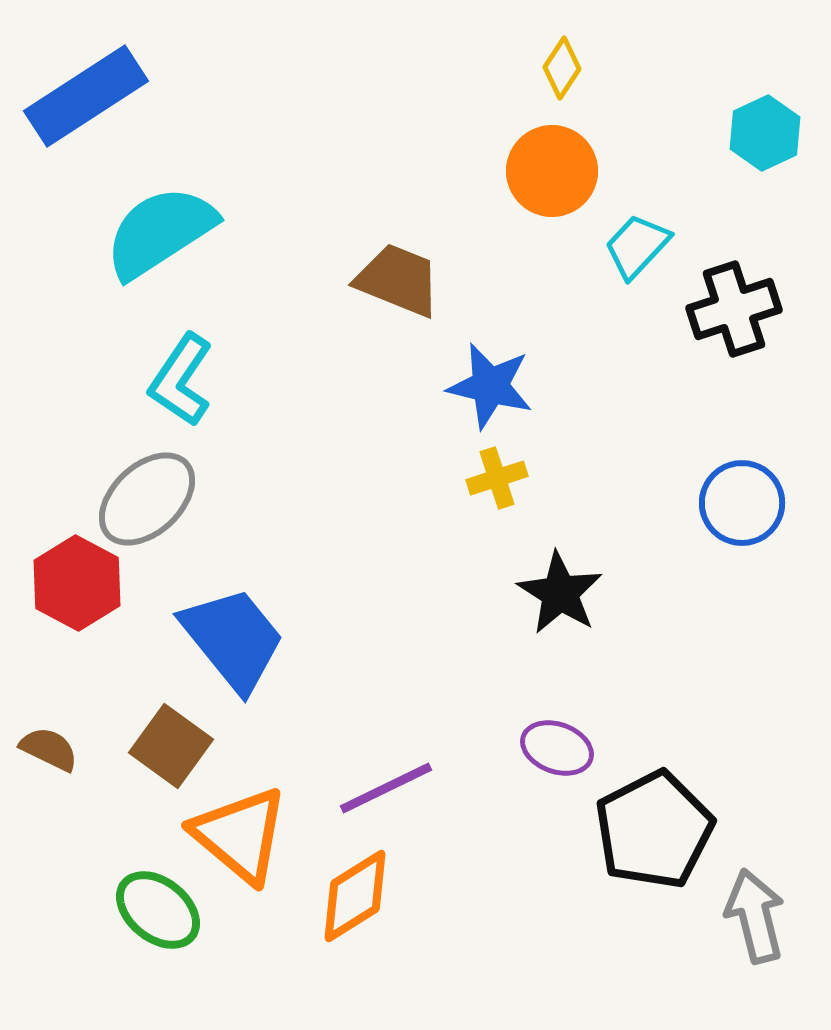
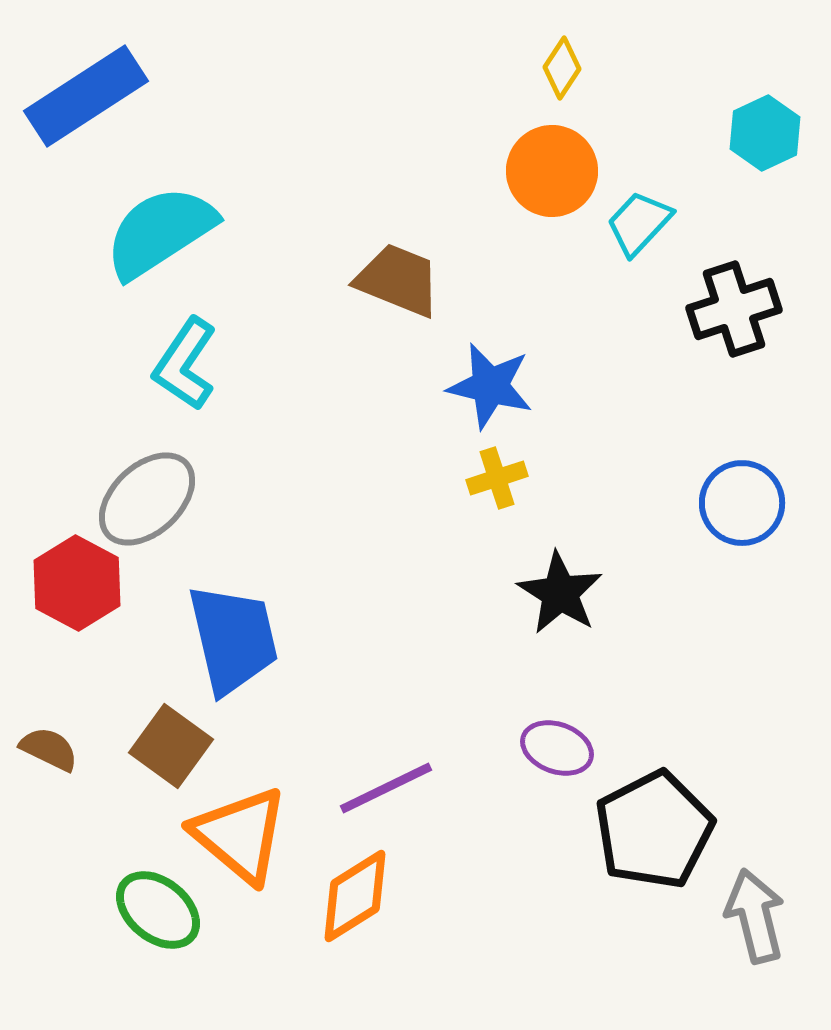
cyan trapezoid: moved 2 px right, 23 px up
cyan L-shape: moved 4 px right, 16 px up
blue trapezoid: rotated 26 degrees clockwise
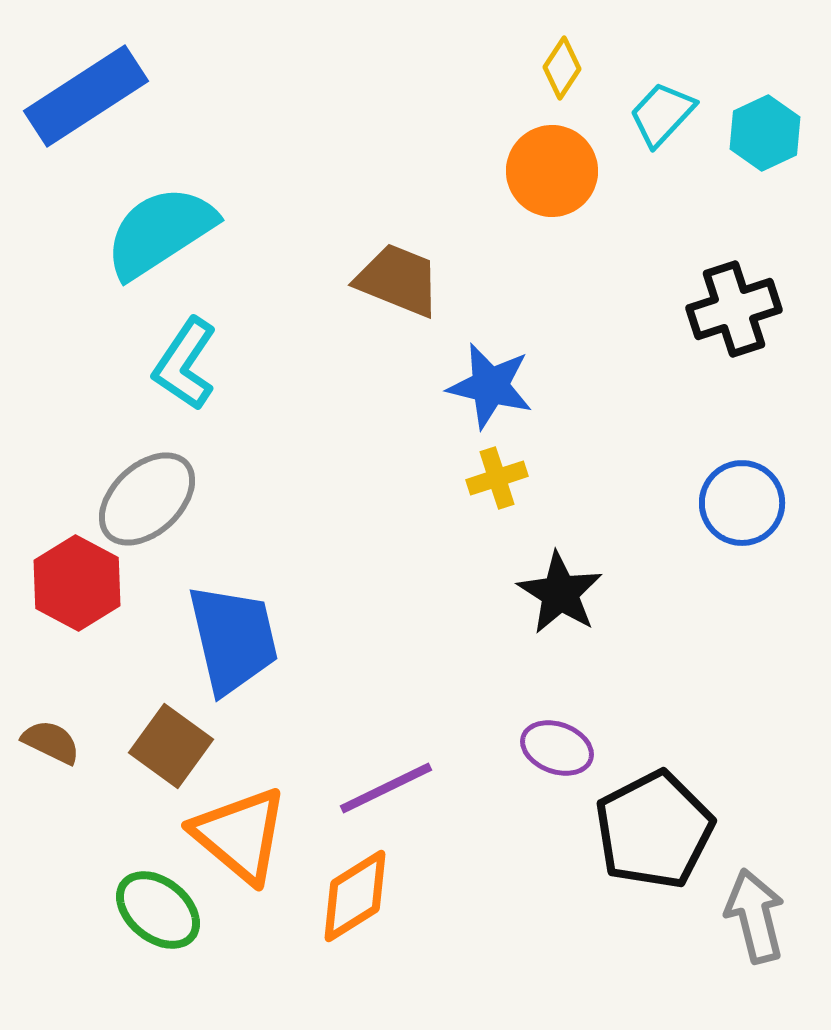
cyan trapezoid: moved 23 px right, 109 px up
brown semicircle: moved 2 px right, 7 px up
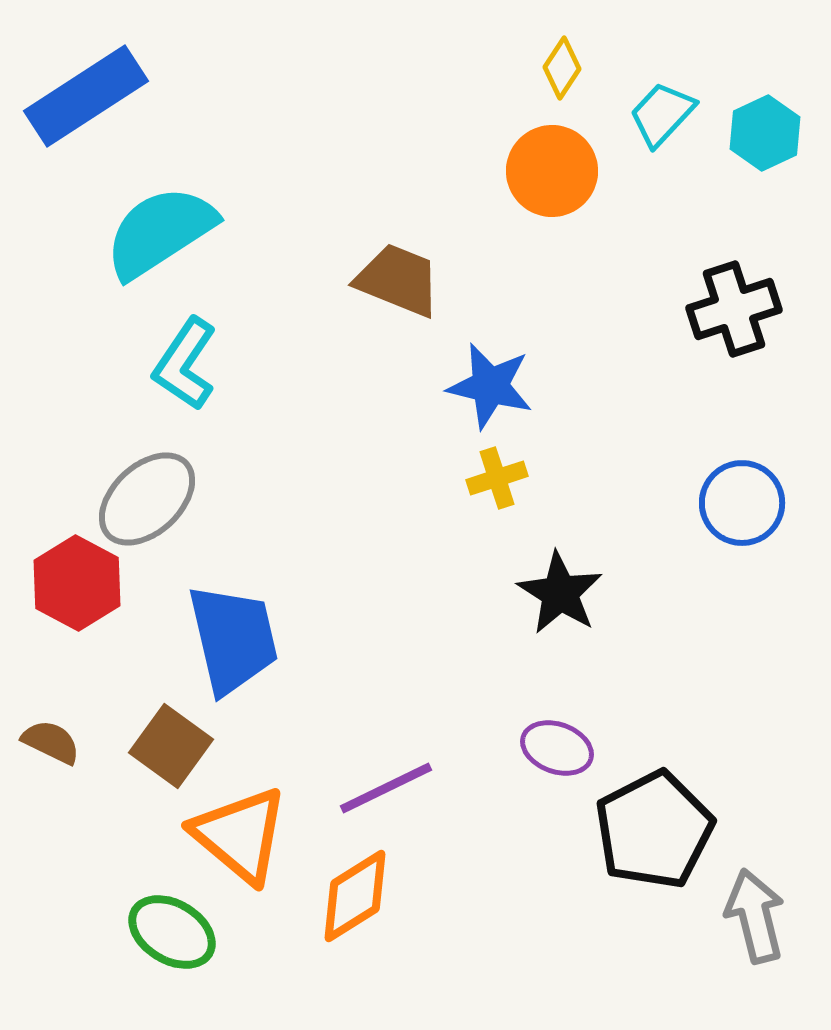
green ellipse: moved 14 px right, 22 px down; rotated 8 degrees counterclockwise
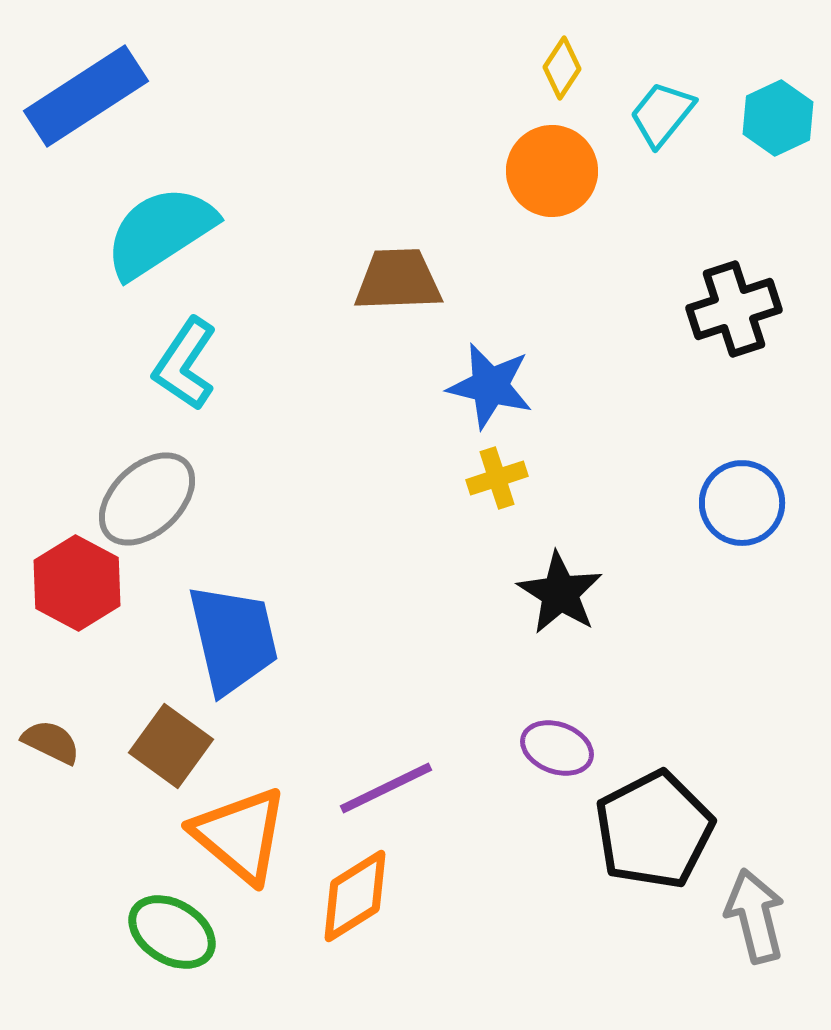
cyan trapezoid: rotated 4 degrees counterclockwise
cyan hexagon: moved 13 px right, 15 px up
brown trapezoid: rotated 24 degrees counterclockwise
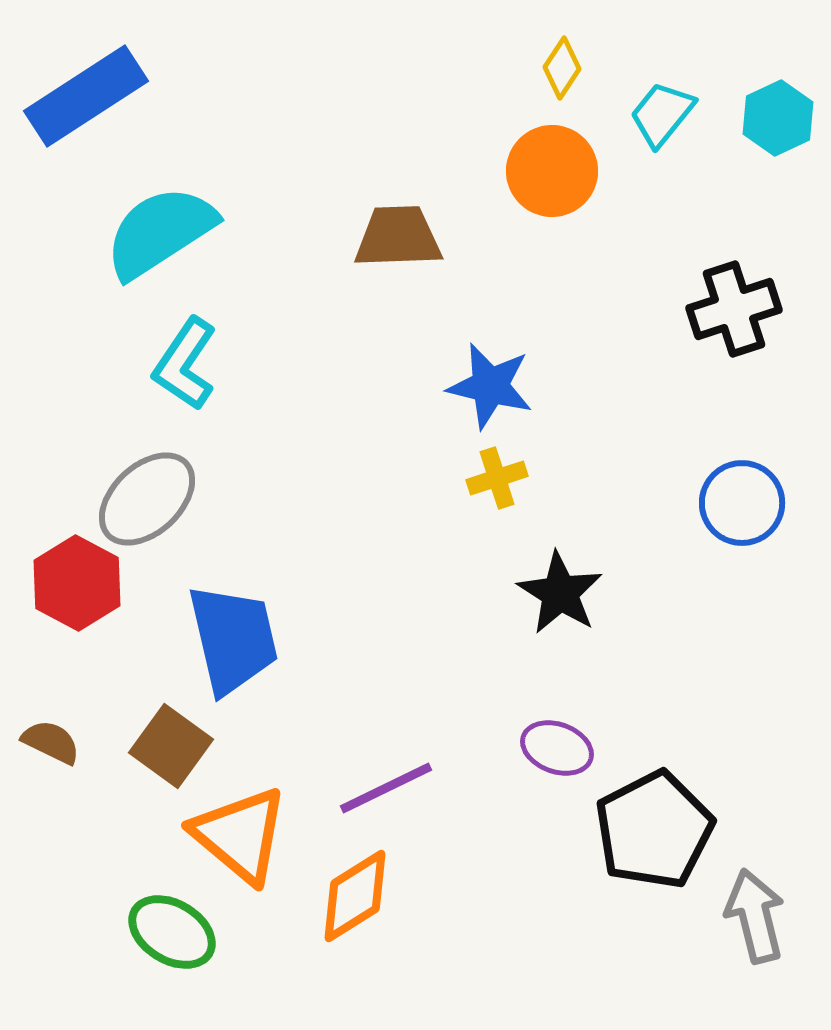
brown trapezoid: moved 43 px up
